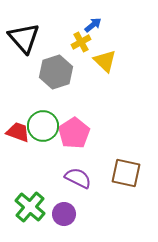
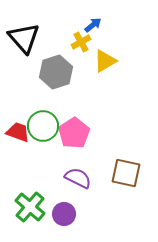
yellow triangle: rotated 45 degrees clockwise
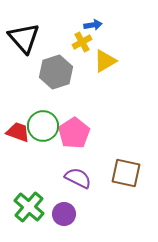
blue arrow: rotated 30 degrees clockwise
yellow cross: moved 1 px right
green cross: moved 1 px left
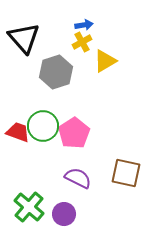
blue arrow: moved 9 px left
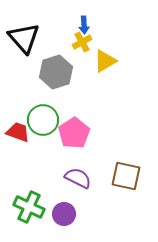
blue arrow: rotated 96 degrees clockwise
green circle: moved 6 px up
brown square: moved 3 px down
green cross: rotated 16 degrees counterclockwise
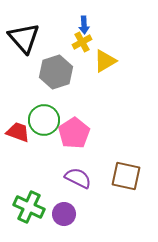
green circle: moved 1 px right
